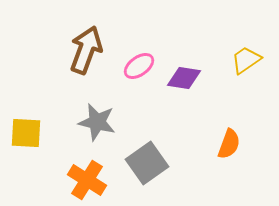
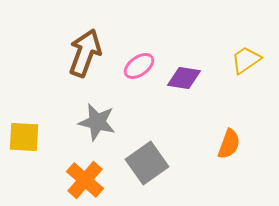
brown arrow: moved 1 px left, 3 px down
yellow square: moved 2 px left, 4 px down
orange cross: moved 2 px left; rotated 9 degrees clockwise
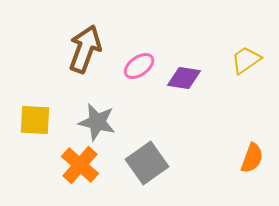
brown arrow: moved 4 px up
yellow square: moved 11 px right, 17 px up
orange semicircle: moved 23 px right, 14 px down
orange cross: moved 5 px left, 15 px up
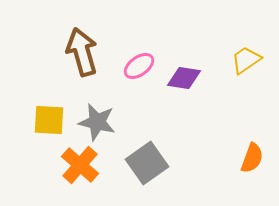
brown arrow: moved 3 px left, 3 px down; rotated 36 degrees counterclockwise
yellow square: moved 14 px right
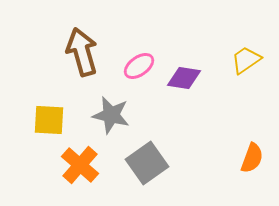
gray star: moved 14 px right, 7 px up
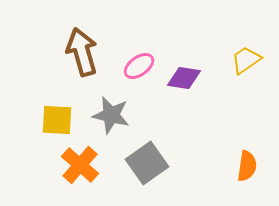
yellow square: moved 8 px right
orange semicircle: moved 5 px left, 8 px down; rotated 12 degrees counterclockwise
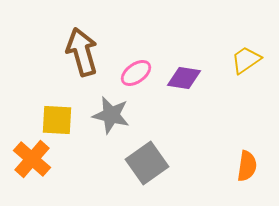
pink ellipse: moved 3 px left, 7 px down
orange cross: moved 48 px left, 6 px up
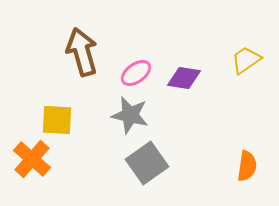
gray star: moved 19 px right
